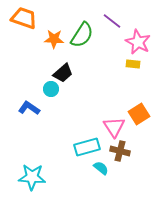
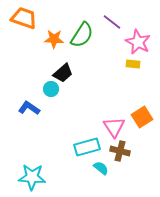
purple line: moved 1 px down
orange square: moved 3 px right, 3 px down
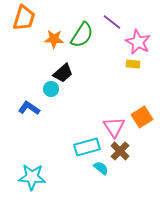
orange trapezoid: rotated 88 degrees clockwise
brown cross: rotated 30 degrees clockwise
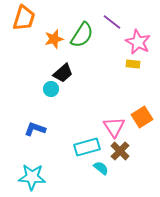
orange star: rotated 18 degrees counterclockwise
blue L-shape: moved 6 px right, 21 px down; rotated 15 degrees counterclockwise
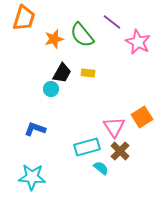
green semicircle: rotated 108 degrees clockwise
yellow rectangle: moved 45 px left, 9 px down
black trapezoid: moved 1 px left; rotated 20 degrees counterclockwise
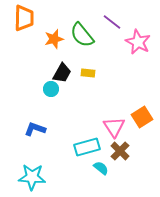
orange trapezoid: rotated 16 degrees counterclockwise
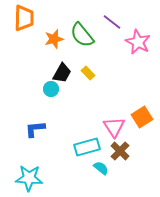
yellow rectangle: rotated 40 degrees clockwise
blue L-shape: rotated 25 degrees counterclockwise
cyan star: moved 3 px left, 1 px down
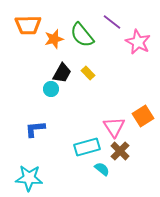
orange trapezoid: moved 4 px right, 7 px down; rotated 88 degrees clockwise
orange square: moved 1 px right, 1 px up
cyan semicircle: moved 1 px right, 1 px down
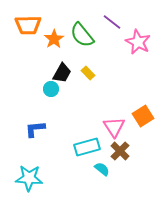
orange star: rotated 18 degrees counterclockwise
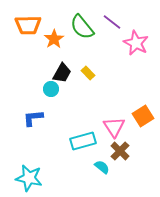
green semicircle: moved 8 px up
pink star: moved 2 px left, 1 px down
blue L-shape: moved 2 px left, 11 px up
cyan rectangle: moved 4 px left, 6 px up
cyan semicircle: moved 2 px up
cyan star: rotated 8 degrees clockwise
